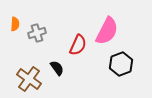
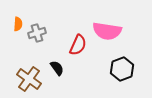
orange semicircle: moved 3 px right
pink semicircle: rotated 72 degrees clockwise
black hexagon: moved 1 px right, 5 px down
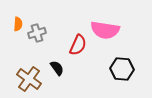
pink semicircle: moved 2 px left, 1 px up
black hexagon: rotated 25 degrees clockwise
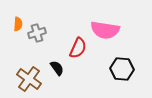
red semicircle: moved 3 px down
